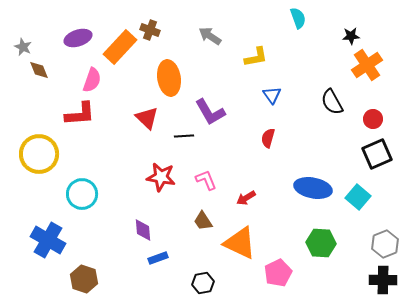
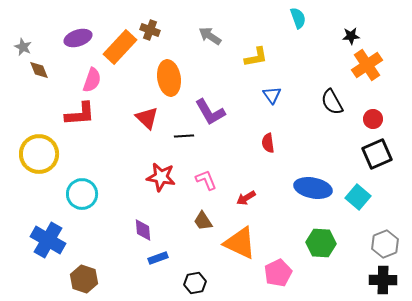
red semicircle: moved 5 px down; rotated 24 degrees counterclockwise
black hexagon: moved 8 px left
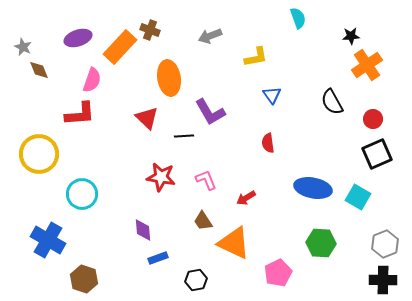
gray arrow: rotated 55 degrees counterclockwise
cyan square: rotated 10 degrees counterclockwise
orange triangle: moved 6 px left
black hexagon: moved 1 px right, 3 px up
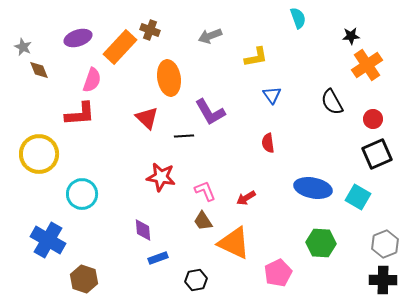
pink L-shape: moved 1 px left, 11 px down
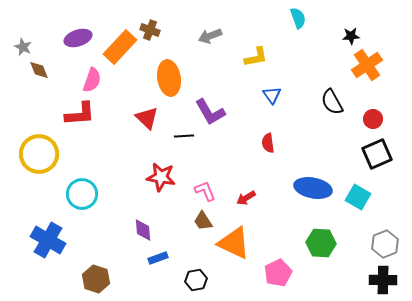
brown hexagon: moved 12 px right
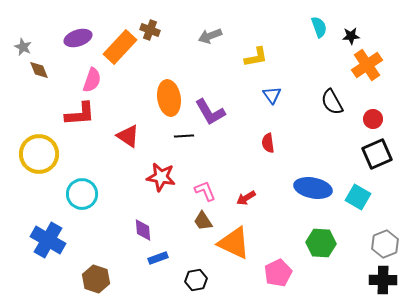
cyan semicircle: moved 21 px right, 9 px down
orange ellipse: moved 20 px down
red triangle: moved 19 px left, 18 px down; rotated 10 degrees counterclockwise
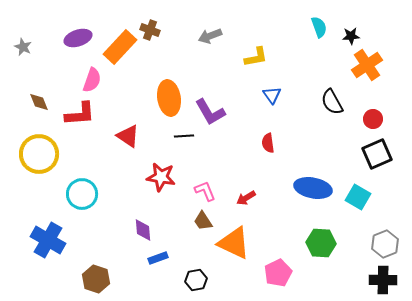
brown diamond: moved 32 px down
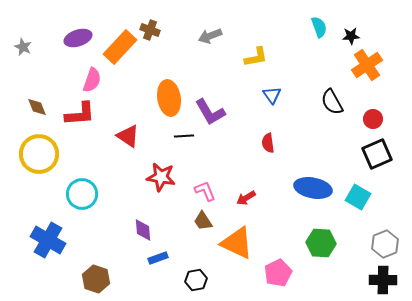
brown diamond: moved 2 px left, 5 px down
orange triangle: moved 3 px right
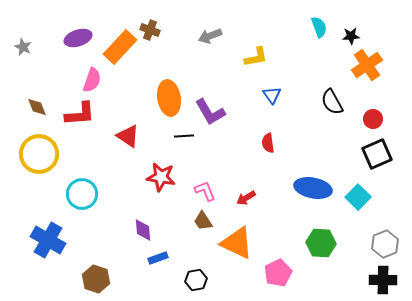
cyan square: rotated 15 degrees clockwise
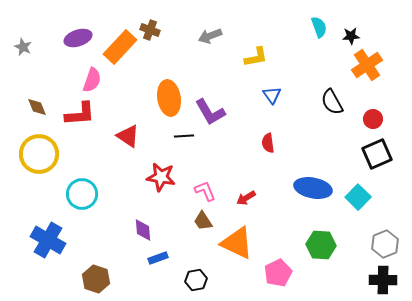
green hexagon: moved 2 px down
